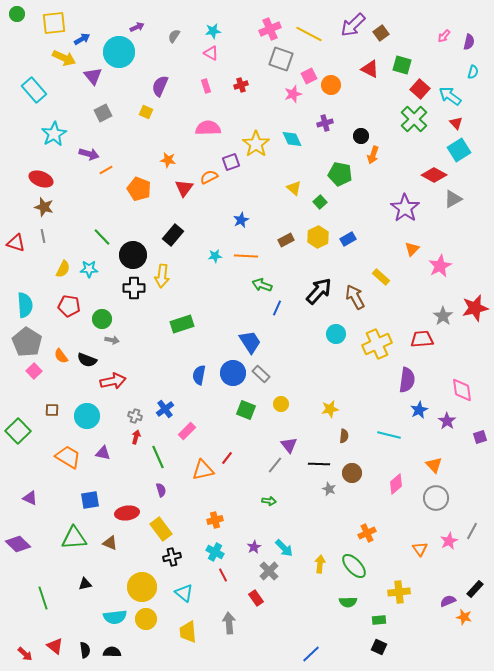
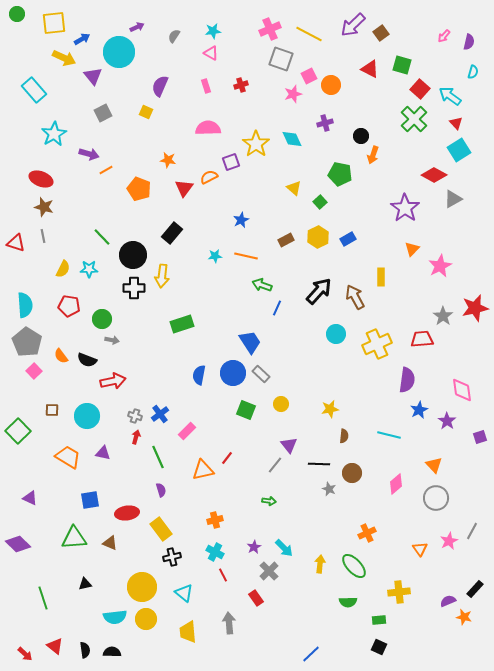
black rectangle at (173, 235): moved 1 px left, 2 px up
orange line at (246, 256): rotated 10 degrees clockwise
yellow rectangle at (381, 277): rotated 48 degrees clockwise
blue cross at (165, 409): moved 5 px left, 5 px down
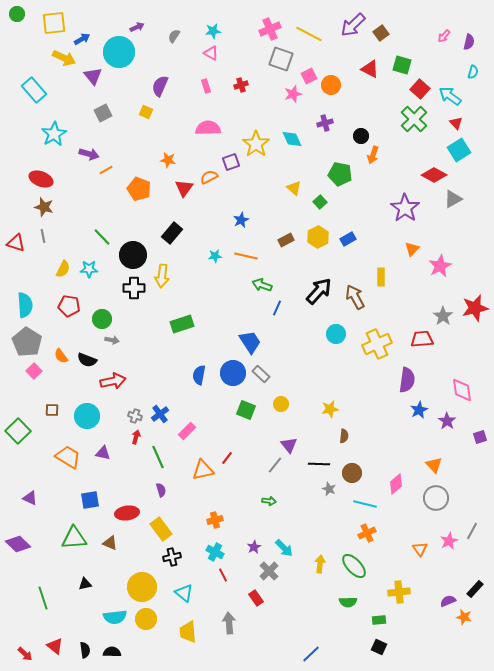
cyan line at (389, 435): moved 24 px left, 69 px down
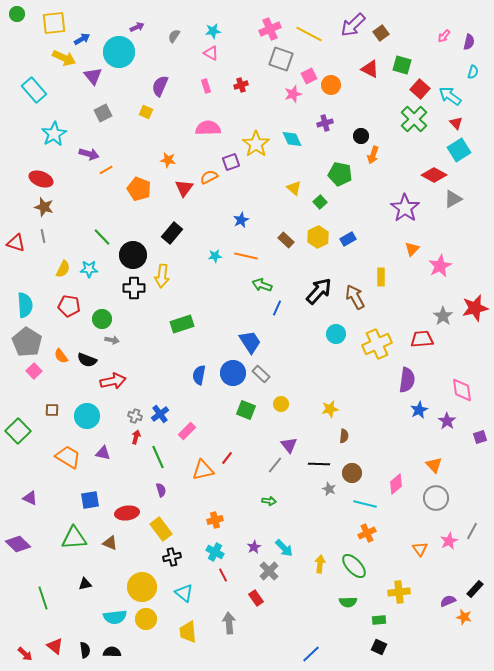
brown rectangle at (286, 240): rotated 70 degrees clockwise
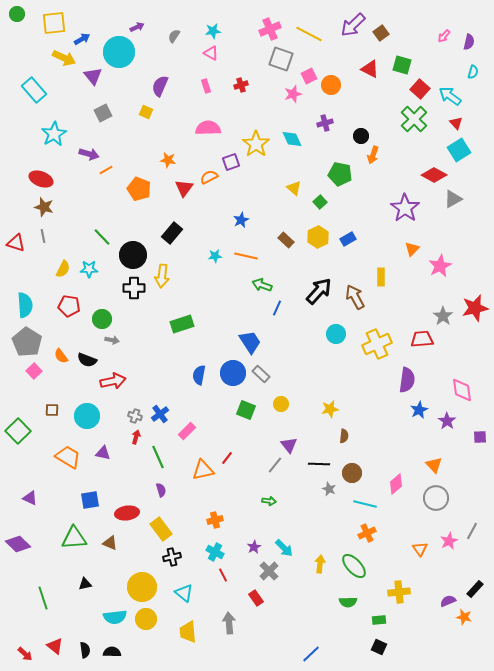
purple square at (480, 437): rotated 16 degrees clockwise
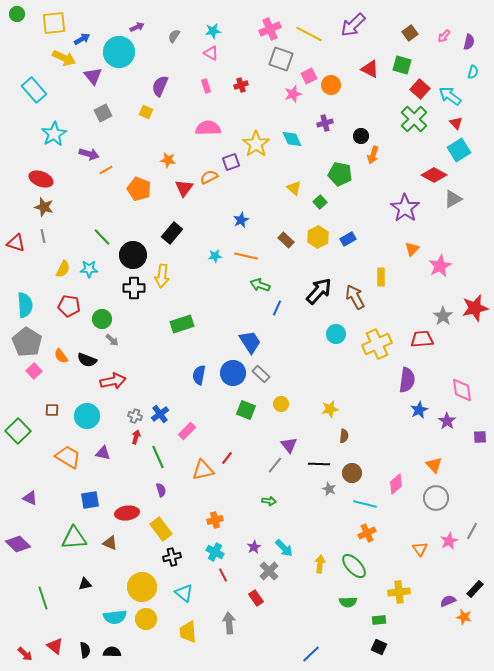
brown square at (381, 33): moved 29 px right
green arrow at (262, 285): moved 2 px left
gray arrow at (112, 340): rotated 32 degrees clockwise
